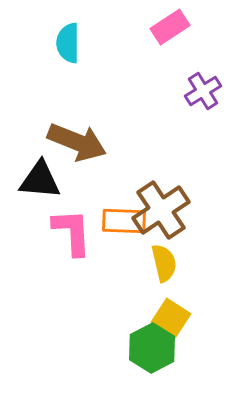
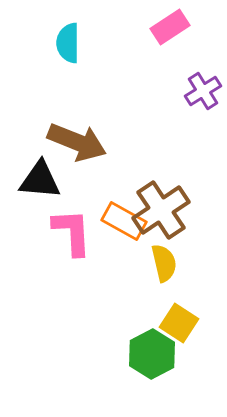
orange rectangle: rotated 27 degrees clockwise
yellow square: moved 8 px right, 5 px down
green hexagon: moved 6 px down
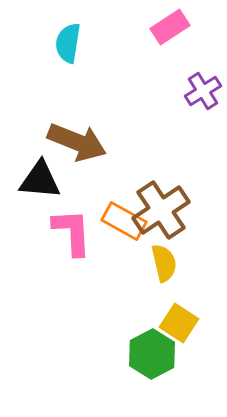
cyan semicircle: rotated 9 degrees clockwise
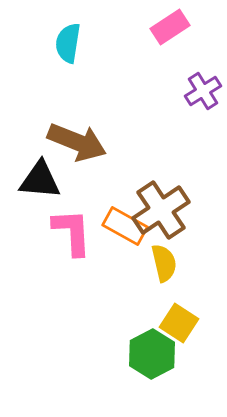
orange rectangle: moved 1 px right, 5 px down
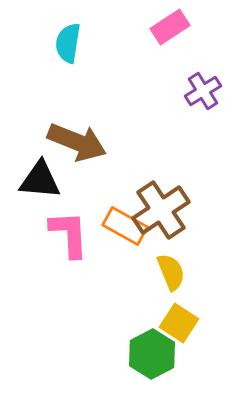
pink L-shape: moved 3 px left, 2 px down
yellow semicircle: moved 7 px right, 9 px down; rotated 9 degrees counterclockwise
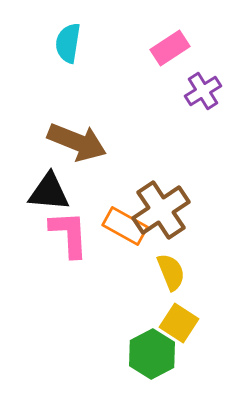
pink rectangle: moved 21 px down
black triangle: moved 9 px right, 12 px down
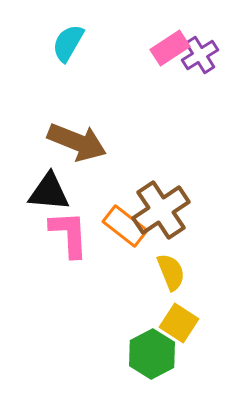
cyan semicircle: rotated 21 degrees clockwise
purple cross: moved 3 px left, 36 px up
orange rectangle: rotated 9 degrees clockwise
